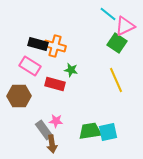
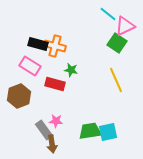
brown hexagon: rotated 20 degrees counterclockwise
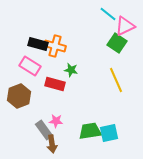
cyan square: moved 1 px right, 1 px down
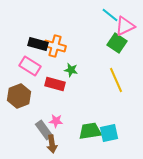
cyan line: moved 2 px right, 1 px down
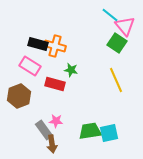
pink triangle: rotated 45 degrees counterclockwise
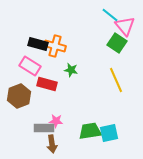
red rectangle: moved 8 px left
gray rectangle: moved 2 px up; rotated 54 degrees counterclockwise
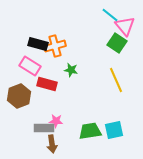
orange cross: rotated 30 degrees counterclockwise
cyan square: moved 5 px right, 3 px up
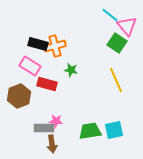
pink triangle: moved 2 px right
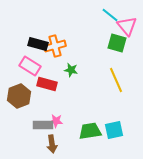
green square: rotated 18 degrees counterclockwise
gray rectangle: moved 1 px left, 3 px up
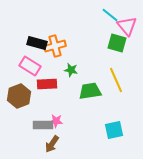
black rectangle: moved 1 px left, 1 px up
red rectangle: rotated 18 degrees counterclockwise
green trapezoid: moved 40 px up
brown arrow: rotated 42 degrees clockwise
